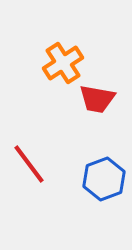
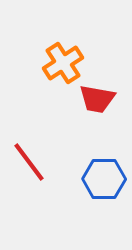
red line: moved 2 px up
blue hexagon: rotated 21 degrees clockwise
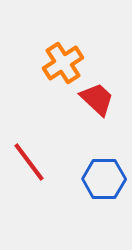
red trapezoid: rotated 147 degrees counterclockwise
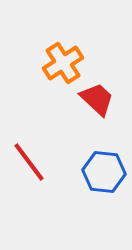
blue hexagon: moved 7 px up; rotated 6 degrees clockwise
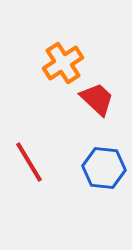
red line: rotated 6 degrees clockwise
blue hexagon: moved 4 px up
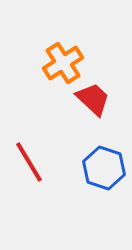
red trapezoid: moved 4 px left
blue hexagon: rotated 12 degrees clockwise
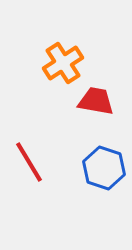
red trapezoid: moved 3 px right, 2 px down; rotated 33 degrees counterclockwise
